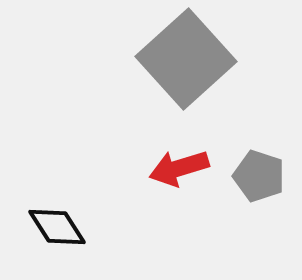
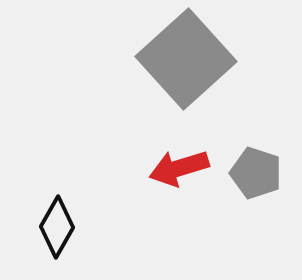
gray pentagon: moved 3 px left, 3 px up
black diamond: rotated 62 degrees clockwise
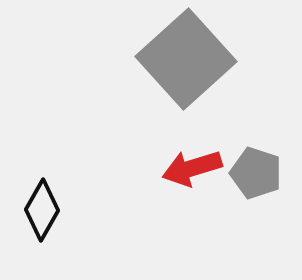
red arrow: moved 13 px right
black diamond: moved 15 px left, 17 px up
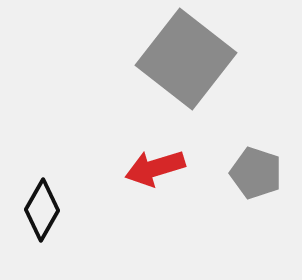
gray square: rotated 10 degrees counterclockwise
red arrow: moved 37 px left
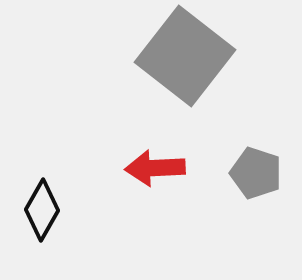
gray square: moved 1 px left, 3 px up
red arrow: rotated 14 degrees clockwise
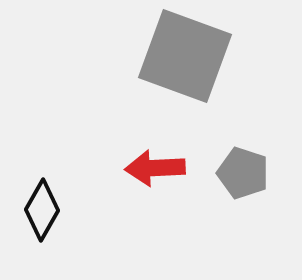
gray square: rotated 18 degrees counterclockwise
gray pentagon: moved 13 px left
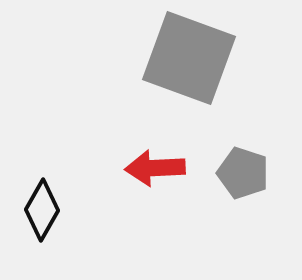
gray square: moved 4 px right, 2 px down
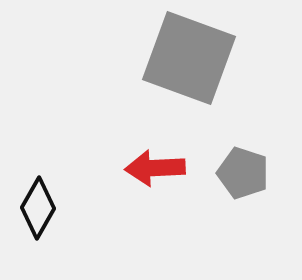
black diamond: moved 4 px left, 2 px up
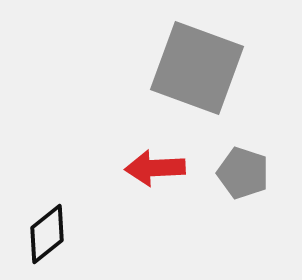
gray square: moved 8 px right, 10 px down
black diamond: moved 9 px right, 26 px down; rotated 22 degrees clockwise
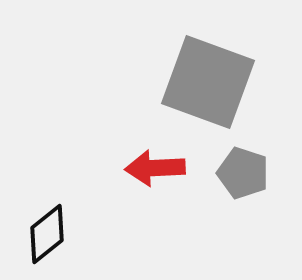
gray square: moved 11 px right, 14 px down
